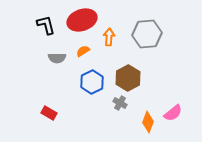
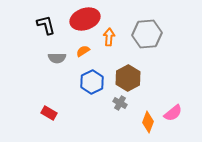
red ellipse: moved 3 px right, 1 px up
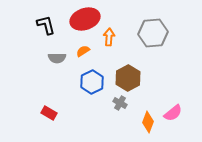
gray hexagon: moved 6 px right, 1 px up
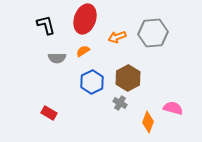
red ellipse: rotated 52 degrees counterclockwise
orange arrow: moved 8 px right; rotated 114 degrees counterclockwise
pink semicircle: moved 5 px up; rotated 126 degrees counterclockwise
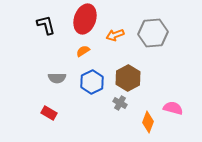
orange arrow: moved 2 px left, 2 px up
gray semicircle: moved 20 px down
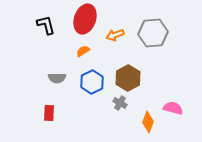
red rectangle: rotated 63 degrees clockwise
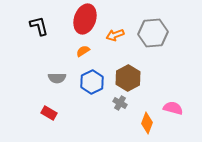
black L-shape: moved 7 px left, 1 px down
red rectangle: rotated 63 degrees counterclockwise
orange diamond: moved 1 px left, 1 px down
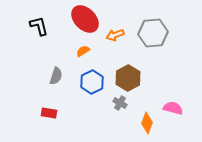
red ellipse: rotated 64 degrees counterclockwise
gray semicircle: moved 1 px left, 2 px up; rotated 72 degrees counterclockwise
red rectangle: rotated 21 degrees counterclockwise
